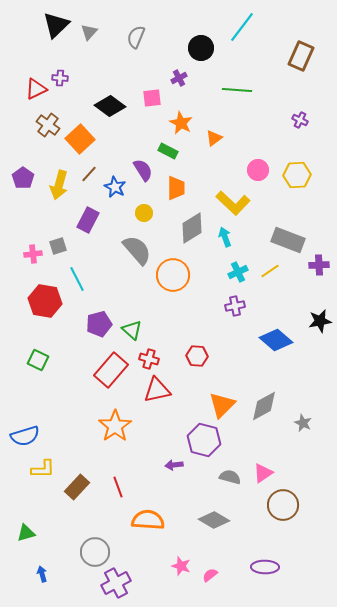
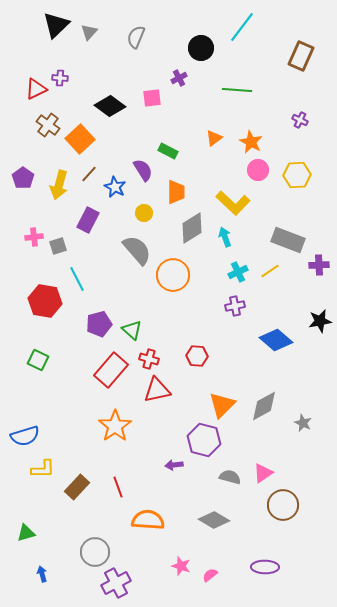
orange star at (181, 123): moved 70 px right, 19 px down
orange trapezoid at (176, 188): moved 4 px down
pink cross at (33, 254): moved 1 px right, 17 px up
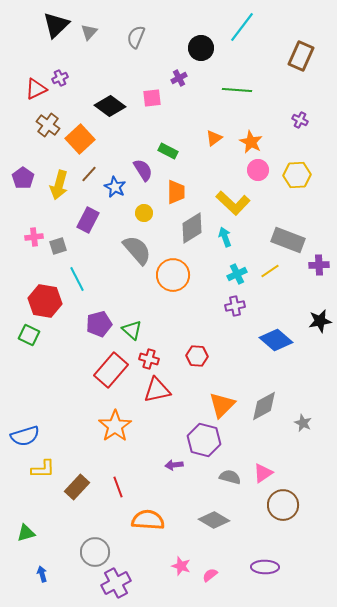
purple cross at (60, 78): rotated 28 degrees counterclockwise
cyan cross at (238, 272): moved 1 px left, 2 px down
green square at (38, 360): moved 9 px left, 25 px up
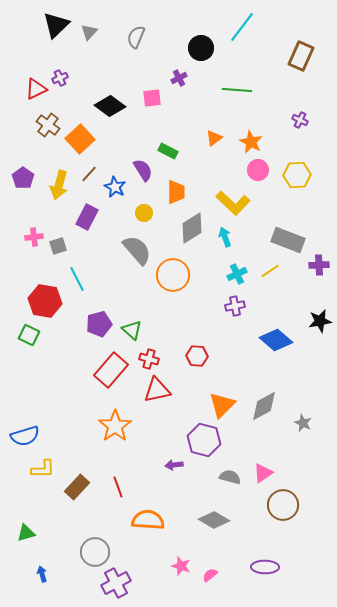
purple rectangle at (88, 220): moved 1 px left, 3 px up
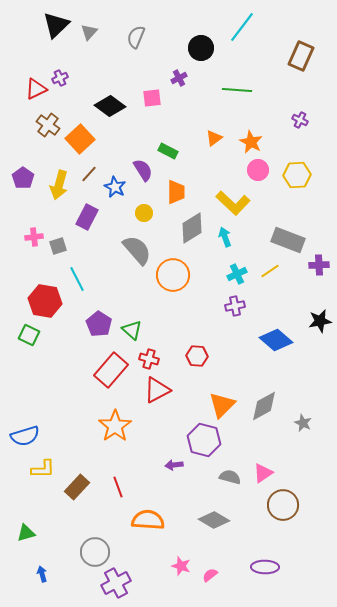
purple pentagon at (99, 324): rotated 25 degrees counterclockwise
red triangle at (157, 390): rotated 16 degrees counterclockwise
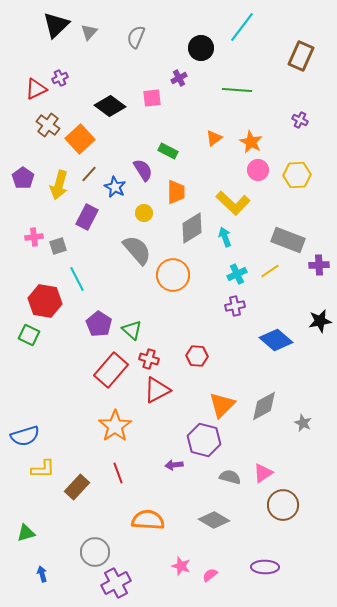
red line at (118, 487): moved 14 px up
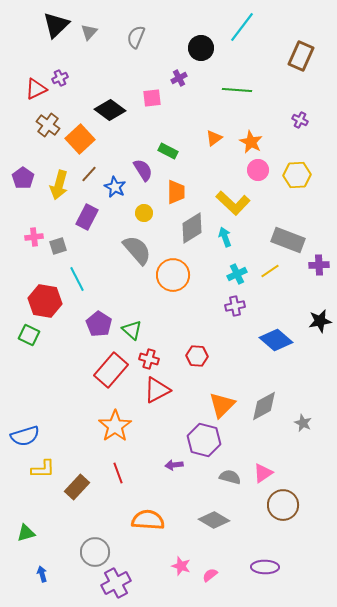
black diamond at (110, 106): moved 4 px down
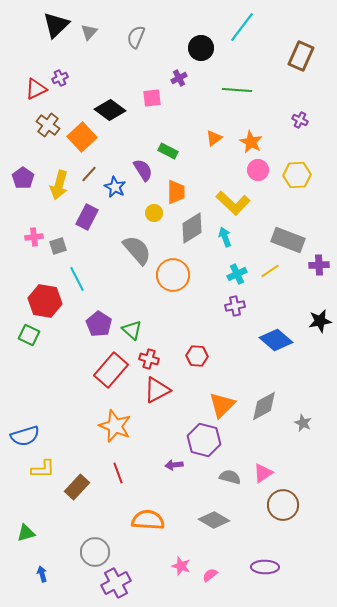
orange square at (80, 139): moved 2 px right, 2 px up
yellow circle at (144, 213): moved 10 px right
orange star at (115, 426): rotated 16 degrees counterclockwise
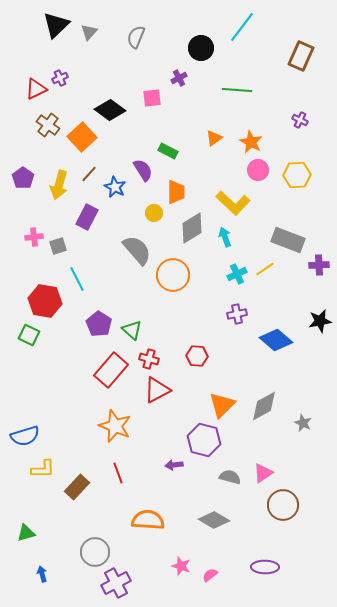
yellow line at (270, 271): moved 5 px left, 2 px up
purple cross at (235, 306): moved 2 px right, 8 px down
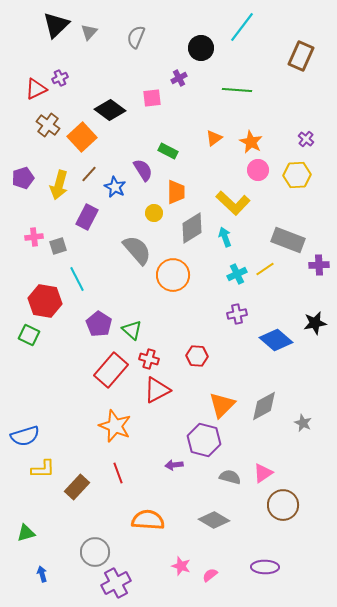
purple cross at (300, 120): moved 6 px right, 19 px down; rotated 14 degrees clockwise
purple pentagon at (23, 178): rotated 20 degrees clockwise
black star at (320, 321): moved 5 px left, 2 px down
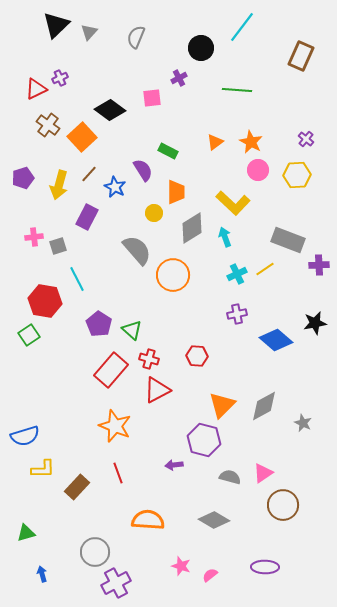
orange triangle at (214, 138): moved 1 px right, 4 px down
green square at (29, 335): rotated 30 degrees clockwise
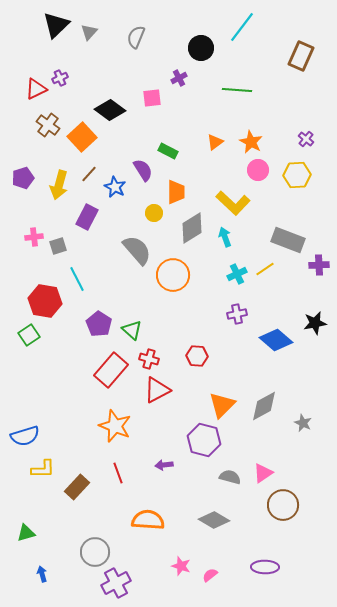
purple arrow at (174, 465): moved 10 px left
